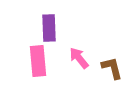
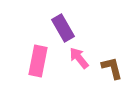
purple rectangle: moved 14 px right; rotated 28 degrees counterclockwise
pink rectangle: rotated 16 degrees clockwise
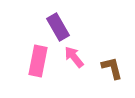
purple rectangle: moved 5 px left, 1 px up
pink arrow: moved 5 px left, 1 px up
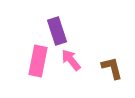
purple rectangle: moved 1 px left, 4 px down; rotated 12 degrees clockwise
pink arrow: moved 3 px left, 3 px down
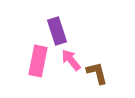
brown L-shape: moved 15 px left, 5 px down
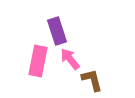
pink arrow: moved 1 px left, 1 px up
brown L-shape: moved 5 px left, 7 px down
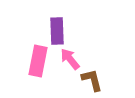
purple rectangle: rotated 16 degrees clockwise
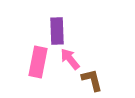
pink rectangle: moved 1 px down
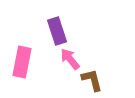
purple rectangle: rotated 16 degrees counterclockwise
pink rectangle: moved 16 px left
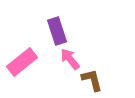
pink rectangle: rotated 40 degrees clockwise
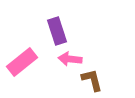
pink arrow: rotated 45 degrees counterclockwise
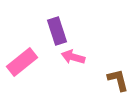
pink arrow: moved 3 px right, 2 px up; rotated 10 degrees clockwise
brown L-shape: moved 26 px right
